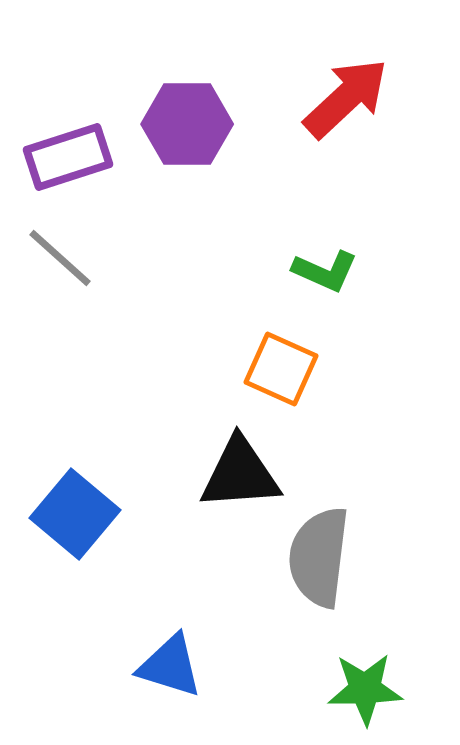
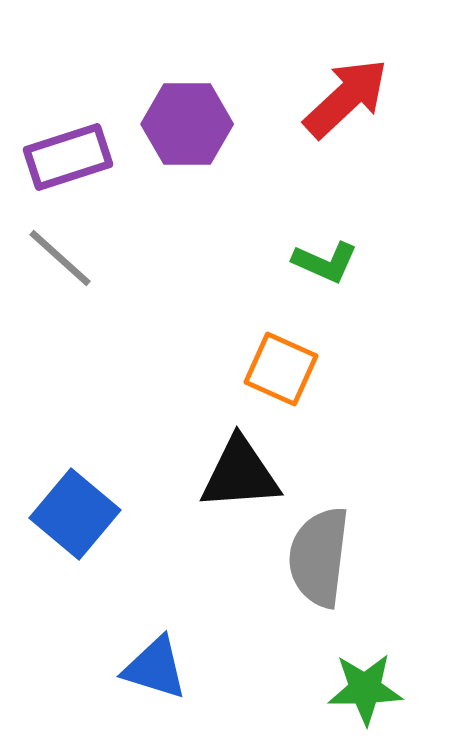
green L-shape: moved 9 px up
blue triangle: moved 15 px left, 2 px down
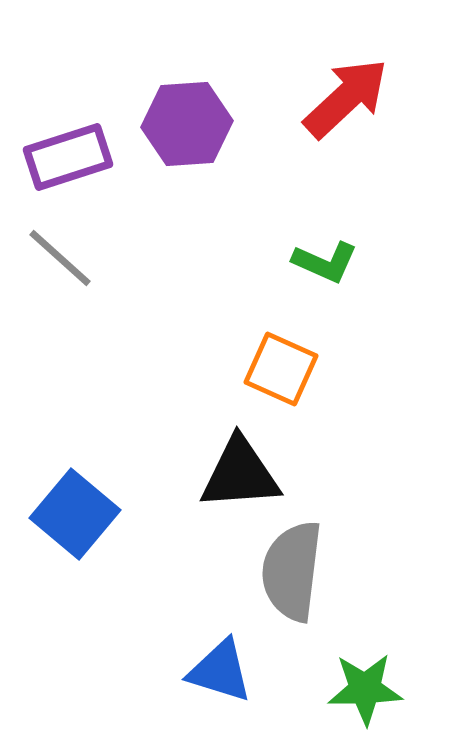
purple hexagon: rotated 4 degrees counterclockwise
gray semicircle: moved 27 px left, 14 px down
blue triangle: moved 65 px right, 3 px down
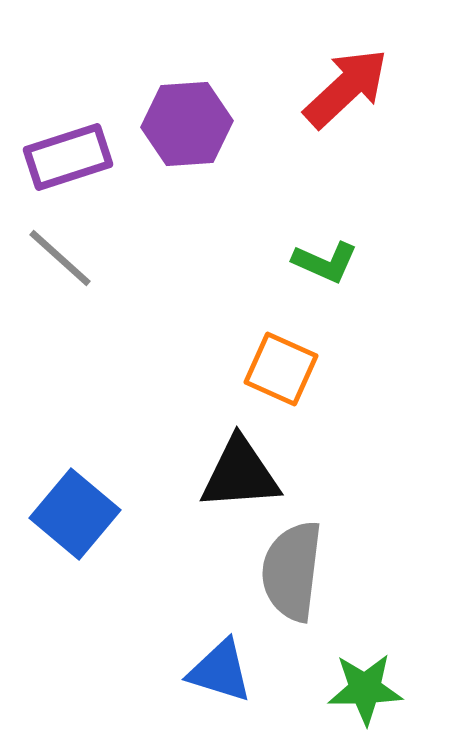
red arrow: moved 10 px up
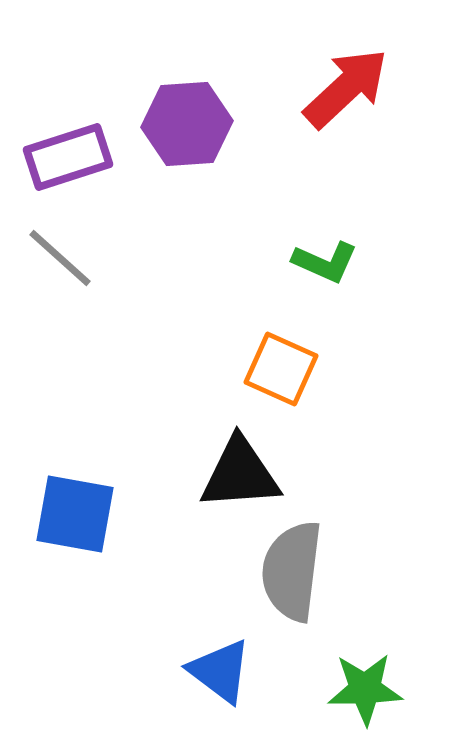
blue square: rotated 30 degrees counterclockwise
blue triangle: rotated 20 degrees clockwise
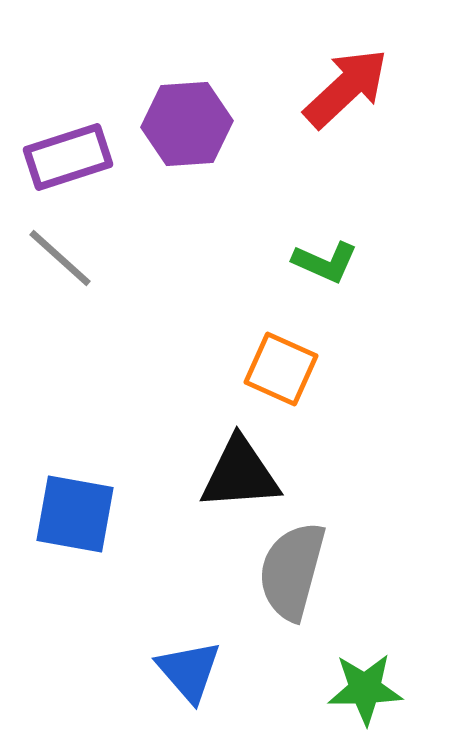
gray semicircle: rotated 8 degrees clockwise
blue triangle: moved 31 px left; rotated 12 degrees clockwise
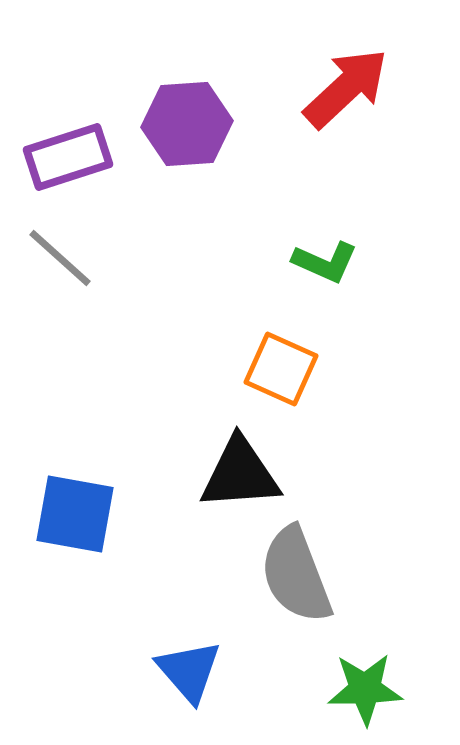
gray semicircle: moved 4 px right, 4 px down; rotated 36 degrees counterclockwise
